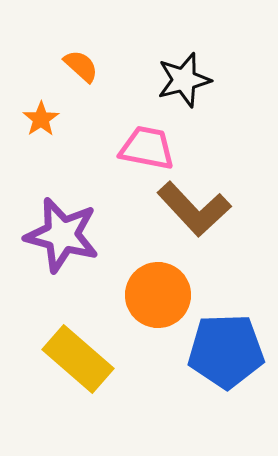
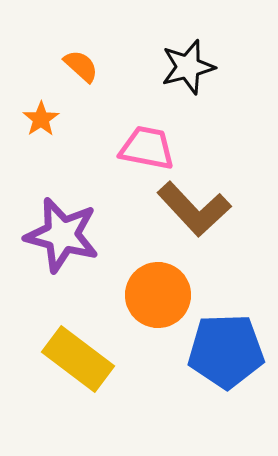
black star: moved 4 px right, 13 px up
yellow rectangle: rotated 4 degrees counterclockwise
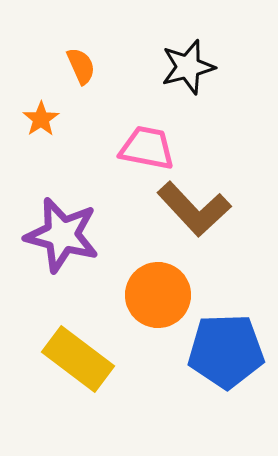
orange semicircle: rotated 24 degrees clockwise
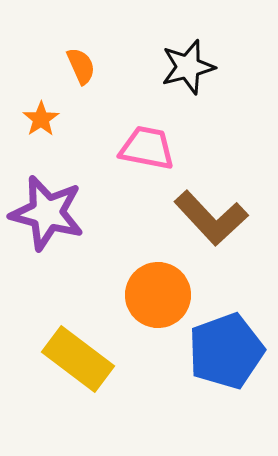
brown L-shape: moved 17 px right, 9 px down
purple star: moved 15 px left, 22 px up
blue pentagon: rotated 18 degrees counterclockwise
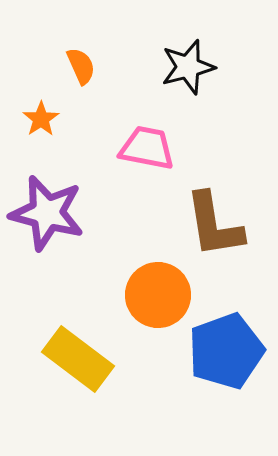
brown L-shape: moved 3 px right, 7 px down; rotated 34 degrees clockwise
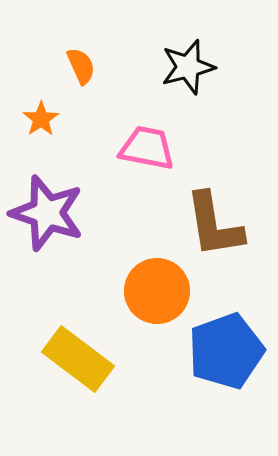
purple star: rotated 4 degrees clockwise
orange circle: moved 1 px left, 4 px up
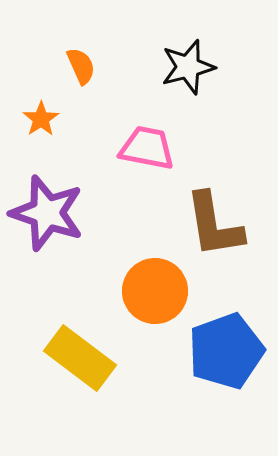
orange circle: moved 2 px left
yellow rectangle: moved 2 px right, 1 px up
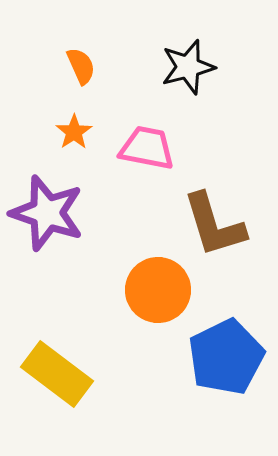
orange star: moved 33 px right, 13 px down
brown L-shape: rotated 8 degrees counterclockwise
orange circle: moved 3 px right, 1 px up
blue pentagon: moved 6 px down; rotated 6 degrees counterclockwise
yellow rectangle: moved 23 px left, 16 px down
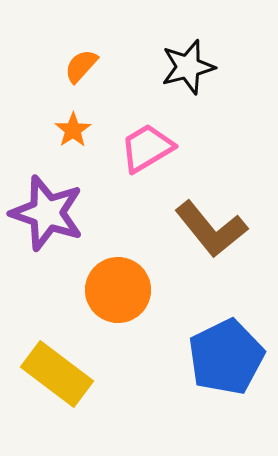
orange semicircle: rotated 114 degrees counterclockwise
orange star: moved 1 px left, 2 px up
pink trapezoid: rotated 42 degrees counterclockwise
brown L-shape: moved 3 px left, 4 px down; rotated 22 degrees counterclockwise
orange circle: moved 40 px left
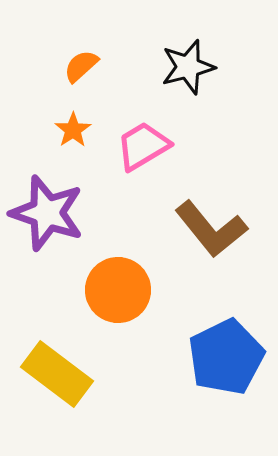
orange semicircle: rotated 6 degrees clockwise
pink trapezoid: moved 4 px left, 2 px up
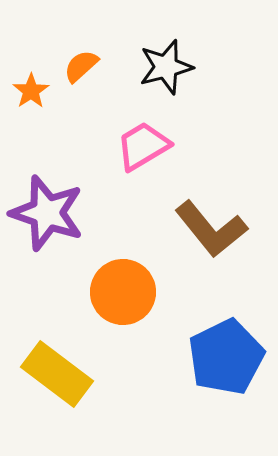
black star: moved 22 px left
orange star: moved 42 px left, 39 px up
orange circle: moved 5 px right, 2 px down
